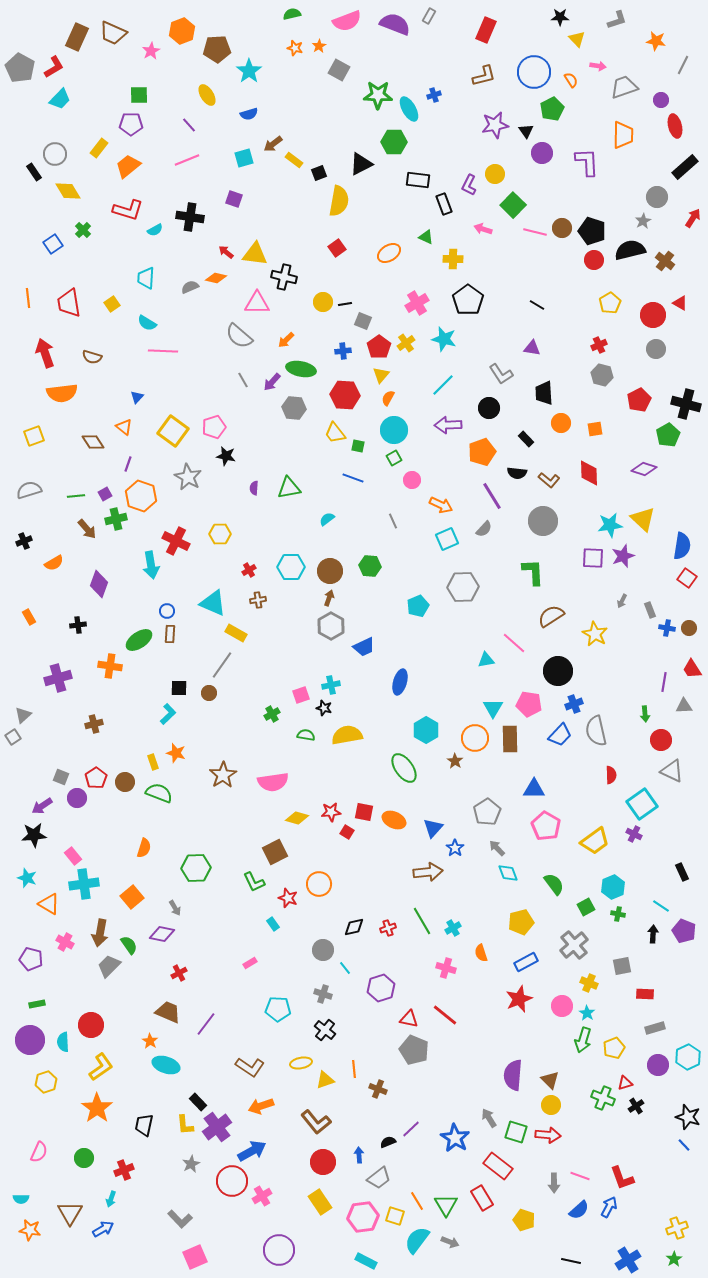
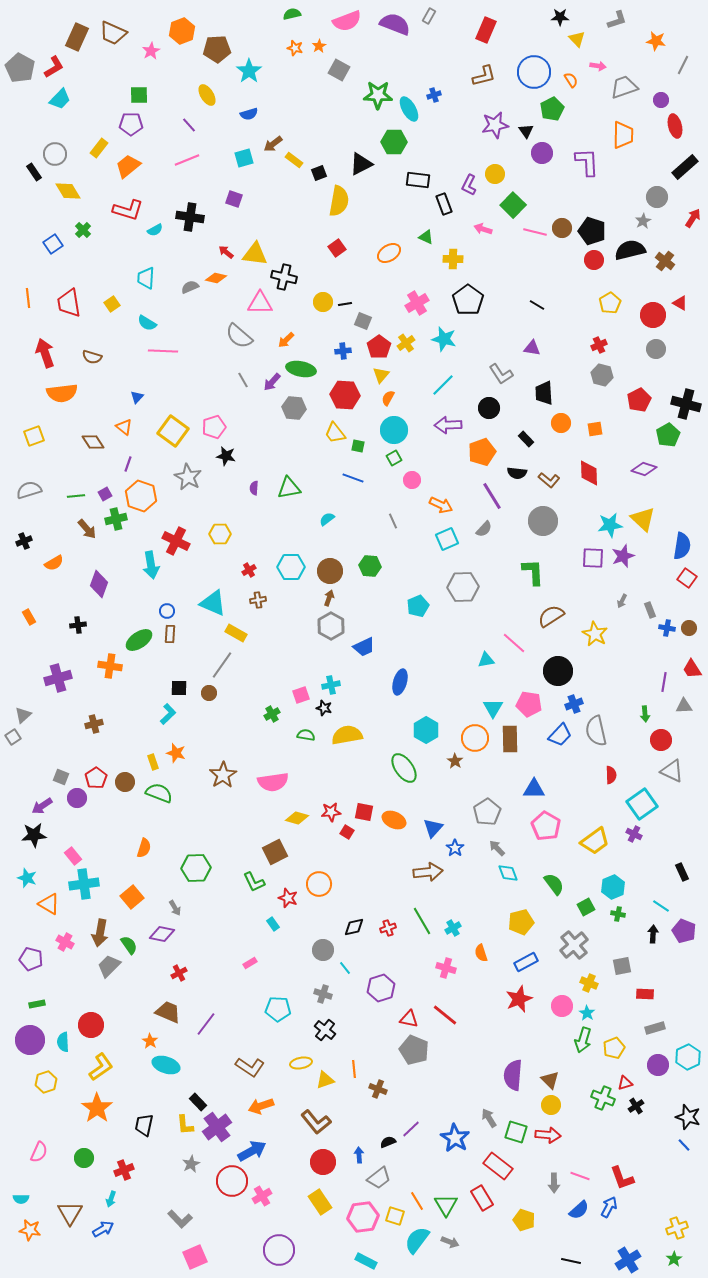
pink triangle at (257, 303): moved 3 px right
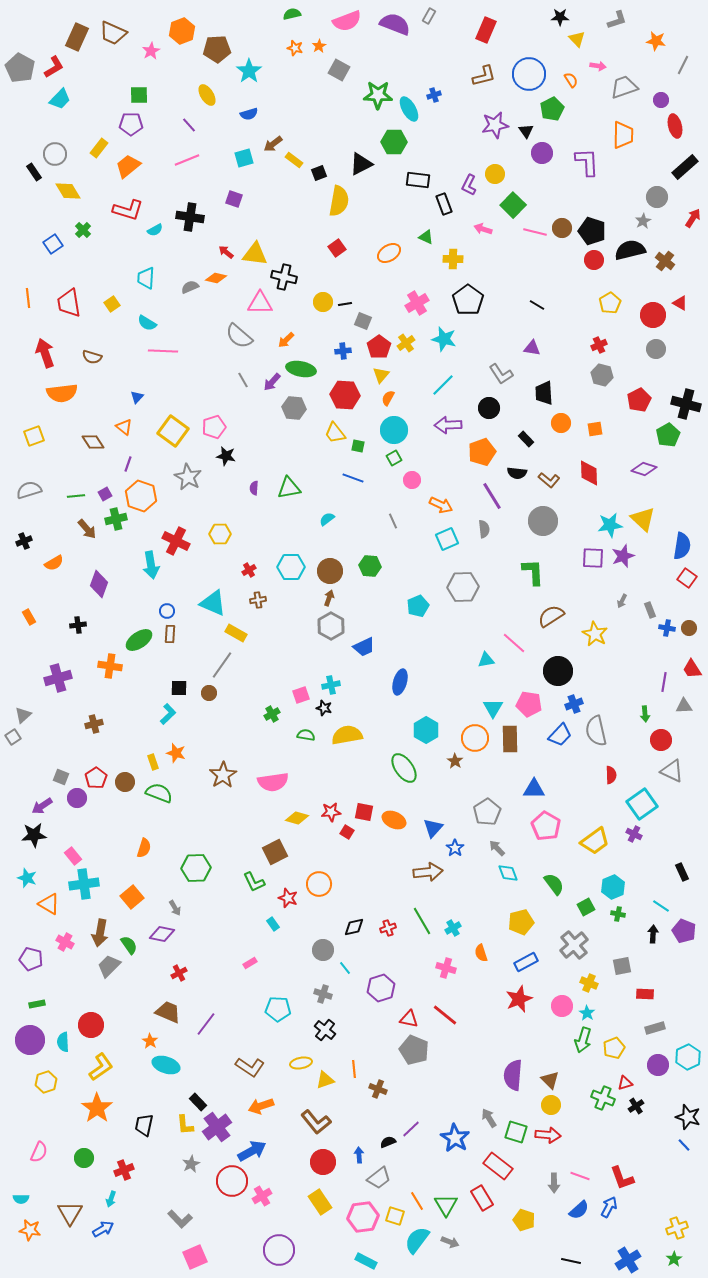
blue circle at (534, 72): moved 5 px left, 2 px down
gray semicircle at (484, 529): rotated 48 degrees counterclockwise
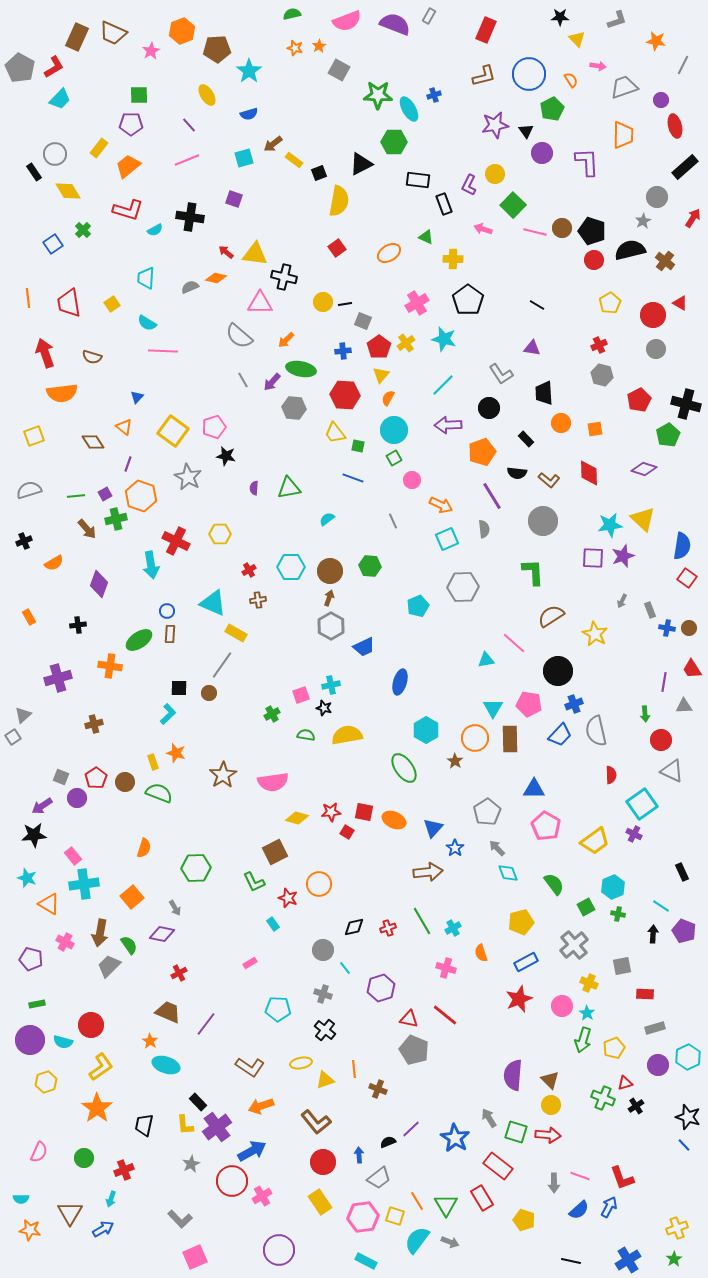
cyan semicircle at (63, 1042): rotated 72 degrees counterclockwise
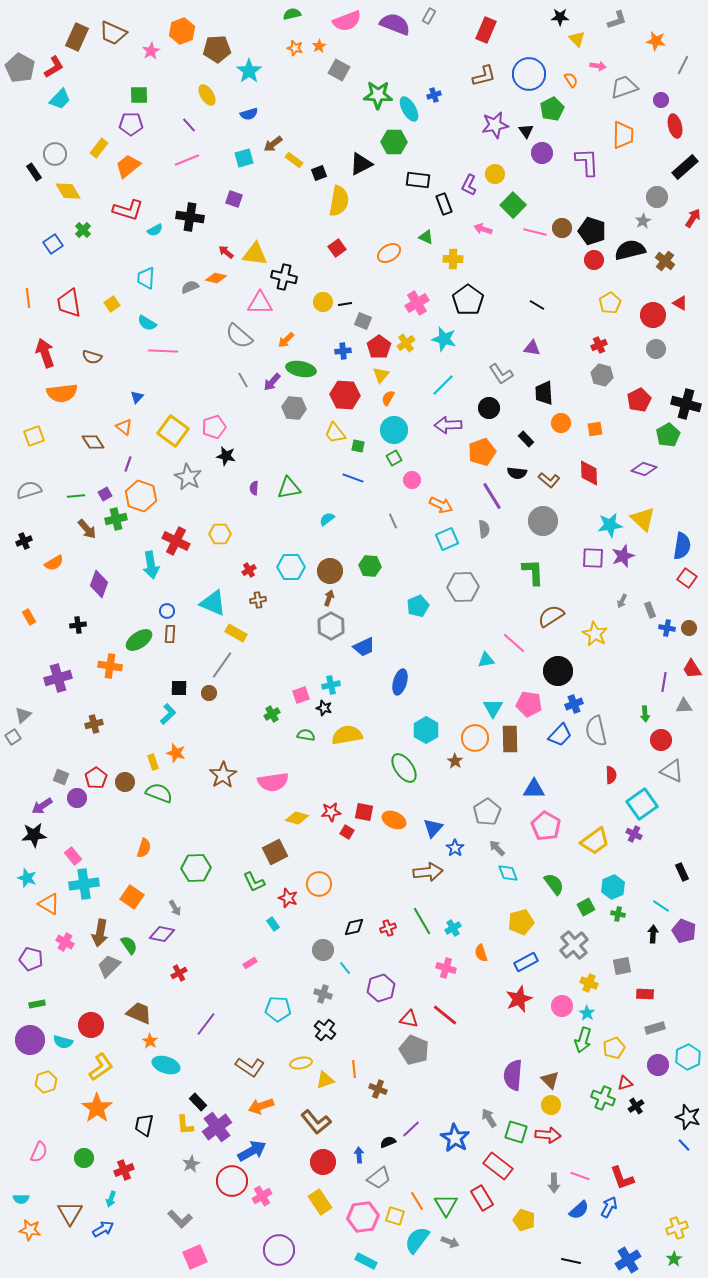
orange square at (132, 897): rotated 15 degrees counterclockwise
brown trapezoid at (168, 1012): moved 29 px left, 1 px down
